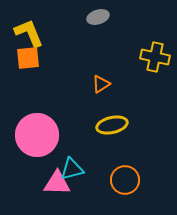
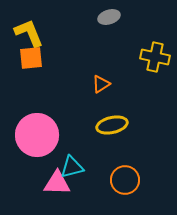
gray ellipse: moved 11 px right
orange square: moved 3 px right
cyan triangle: moved 2 px up
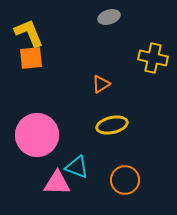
yellow cross: moved 2 px left, 1 px down
cyan triangle: moved 5 px right; rotated 35 degrees clockwise
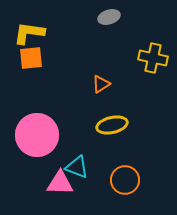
yellow L-shape: rotated 60 degrees counterclockwise
pink triangle: moved 3 px right
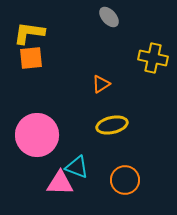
gray ellipse: rotated 65 degrees clockwise
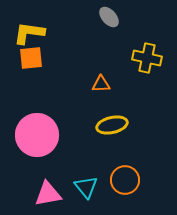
yellow cross: moved 6 px left
orange triangle: rotated 30 degrees clockwise
cyan triangle: moved 9 px right, 20 px down; rotated 30 degrees clockwise
pink triangle: moved 12 px left, 11 px down; rotated 12 degrees counterclockwise
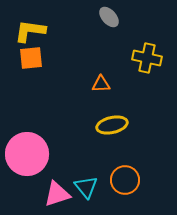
yellow L-shape: moved 1 px right, 2 px up
pink circle: moved 10 px left, 19 px down
pink triangle: moved 9 px right; rotated 8 degrees counterclockwise
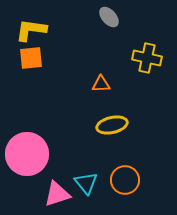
yellow L-shape: moved 1 px right, 1 px up
cyan triangle: moved 4 px up
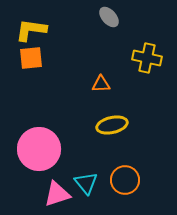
pink circle: moved 12 px right, 5 px up
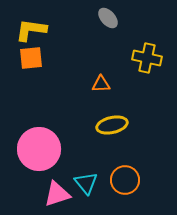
gray ellipse: moved 1 px left, 1 px down
